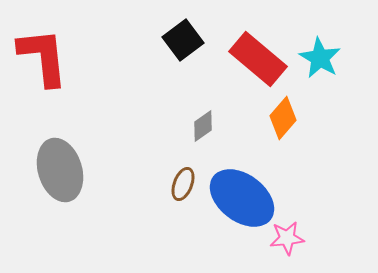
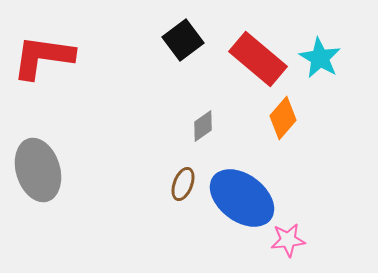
red L-shape: rotated 76 degrees counterclockwise
gray ellipse: moved 22 px left
pink star: moved 1 px right, 2 px down
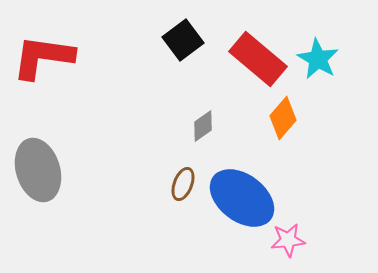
cyan star: moved 2 px left, 1 px down
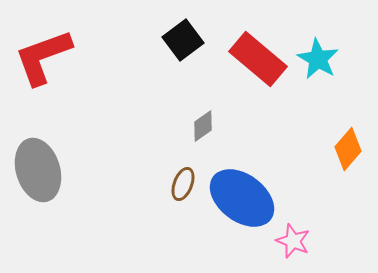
red L-shape: rotated 28 degrees counterclockwise
orange diamond: moved 65 px right, 31 px down
pink star: moved 5 px right, 1 px down; rotated 28 degrees clockwise
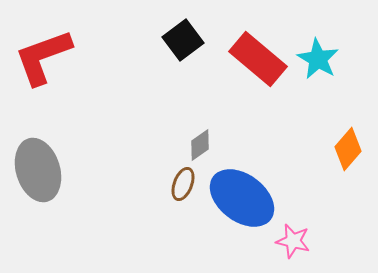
gray diamond: moved 3 px left, 19 px down
pink star: rotated 8 degrees counterclockwise
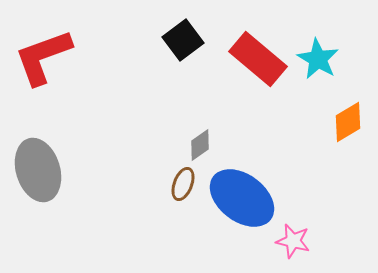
orange diamond: moved 27 px up; rotated 18 degrees clockwise
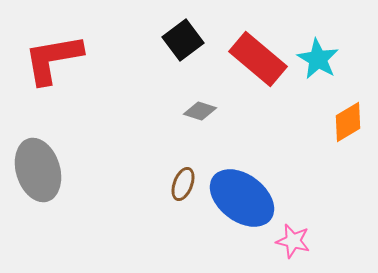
red L-shape: moved 10 px right, 2 px down; rotated 10 degrees clockwise
gray diamond: moved 34 px up; rotated 52 degrees clockwise
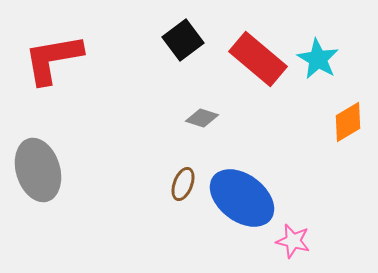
gray diamond: moved 2 px right, 7 px down
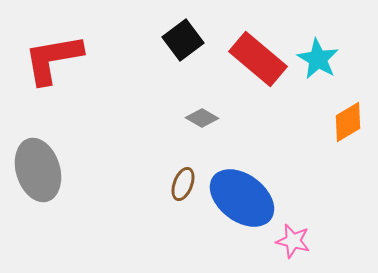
gray diamond: rotated 12 degrees clockwise
